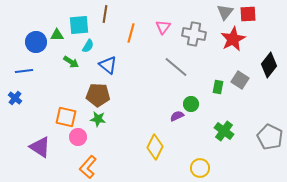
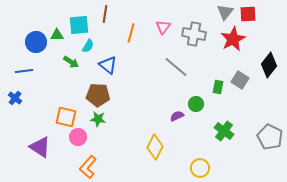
green circle: moved 5 px right
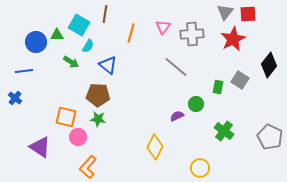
cyan square: rotated 35 degrees clockwise
gray cross: moved 2 px left; rotated 15 degrees counterclockwise
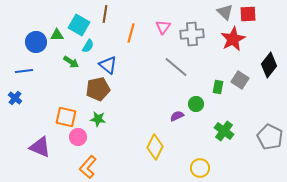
gray triangle: rotated 24 degrees counterclockwise
brown pentagon: moved 6 px up; rotated 15 degrees counterclockwise
purple triangle: rotated 10 degrees counterclockwise
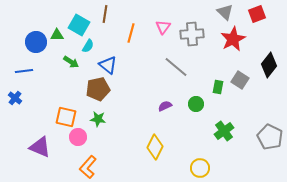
red square: moved 9 px right; rotated 18 degrees counterclockwise
purple semicircle: moved 12 px left, 10 px up
green cross: rotated 18 degrees clockwise
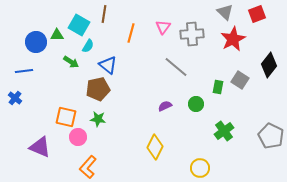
brown line: moved 1 px left
gray pentagon: moved 1 px right, 1 px up
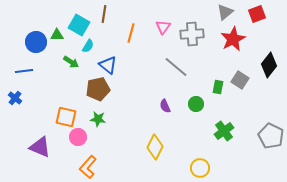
gray triangle: rotated 36 degrees clockwise
purple semicircle: rotated 88 degrees counterclockwise
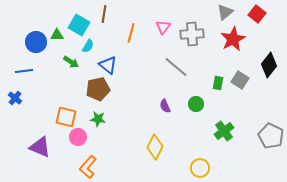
red square: rotated 30 degrees counterclockwise
green rectangle: moved 4 px up
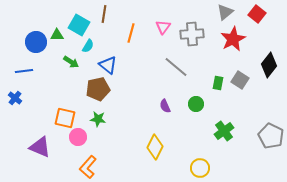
orange square: moved 1 px left, 1 px down
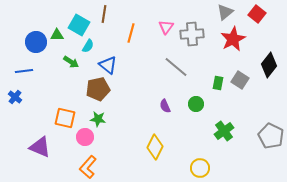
pink triangle: moved 3 px right
blue cross: moved 1 px up
pink circle: moved 7 px right
